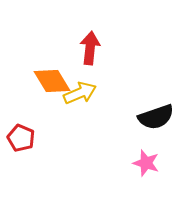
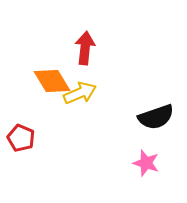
red arrow: moved 5 px left
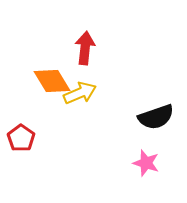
red pentagon: rotated 12 degrees clockwise
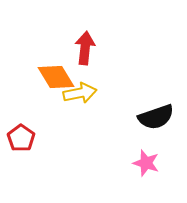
orange diamond: moved 4 px right, 4 px up
yellow arrow: rotated 12 degrees clockwise
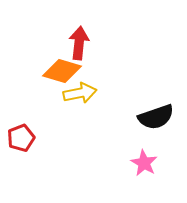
red arrow: moved 6 px left, 5 px up
orange diamond: moved 6 px right, 6 px up; rotated 42 degrees counterclockwise
red pentagon: rotated 16 degrees clockwise
pink star: moved 2 px left; rotated 12 degrees clockwise
